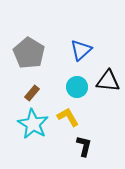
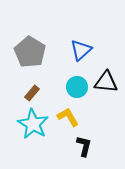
gray pentagon: moved 1 px right, 1 px up
black triangle: moved 2 px left, 1 px down
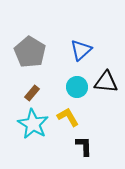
black L-shape: rotated 15 degrees counterclockwise
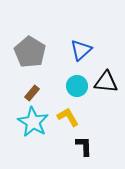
cyan circle: moved 1 px up
cyan star: moved 2 px up
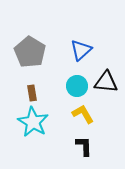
brown rectangle: rotated 49 degrees counterclockwise
yellow L-shape: moved 15 px right, 3 px up
